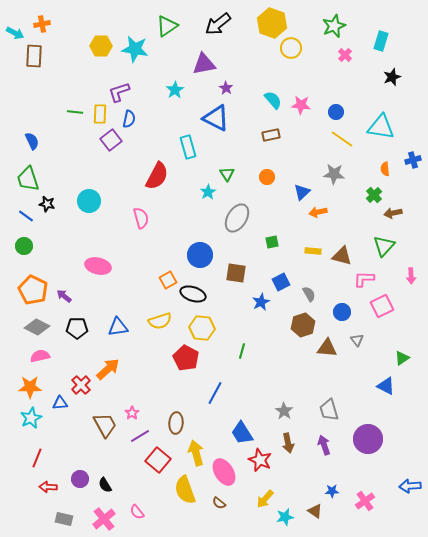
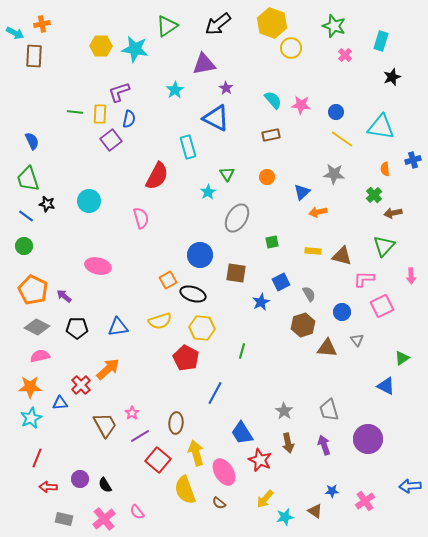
green star at (334, 26): rotated 30 degrees counterclockwise
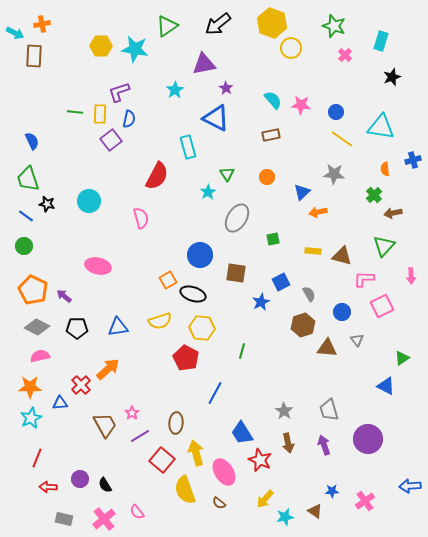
green square at (272, 242): moved 1 px right, 3 px up
red square at (158, 460): moved 4 px right
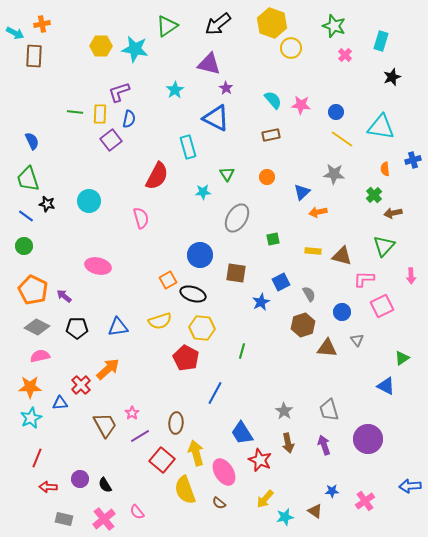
purple triangle at (204, 64): moved 5 px right; rotated 25 degrees clockwise
cyan star at (208, 192): moved 5 px left; rotated 28 degrees clockwise
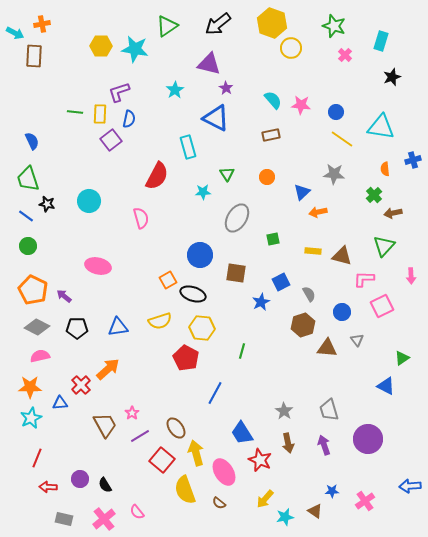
green circle at (24, 246): moved 4 px right
brown ellipse at (176, 423): moved 5 px down; rotated 40 degrees counterclockwise
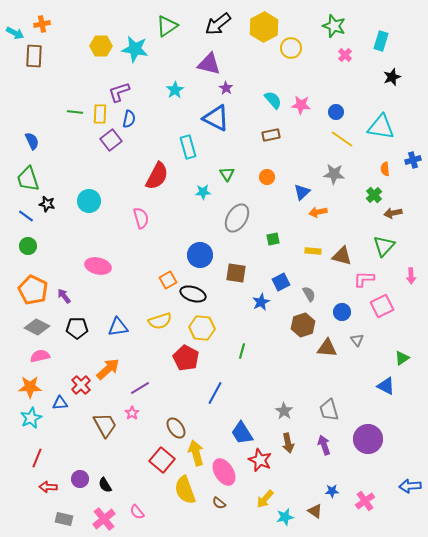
yellow hexagon at (272, 23): moved 8 px left, 4 px down; rotated 12 degrees clockwise
purple arrow at (64, 296): rotated 14 degrees clockwise
purple line at (140, 436): moved 48 px up
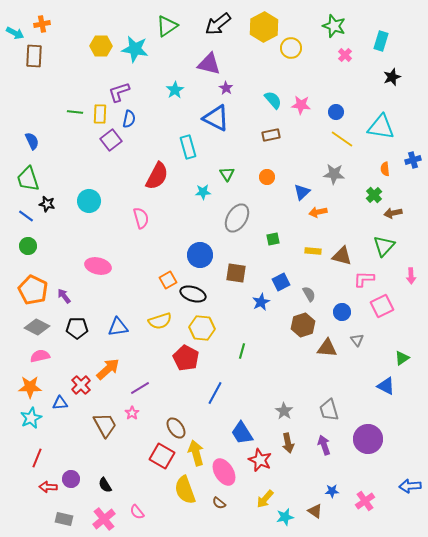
red square at (162, 460): moved 4 px up; rotated 10 degrees counterclockwise
purple circle at (80, 479): moved 9 px left
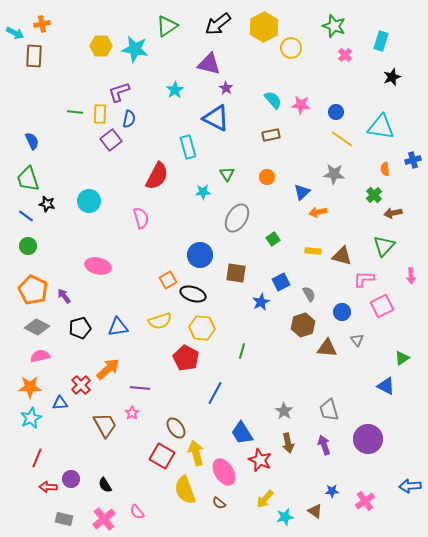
green square at (273, 239): rotated 24 degrees counterclockwise
black pentagon at (77, 328): moved 3 px right; rotated 15 degrees counterclockwise
purple line at (140, 388): rotated 36 degrees clockwise
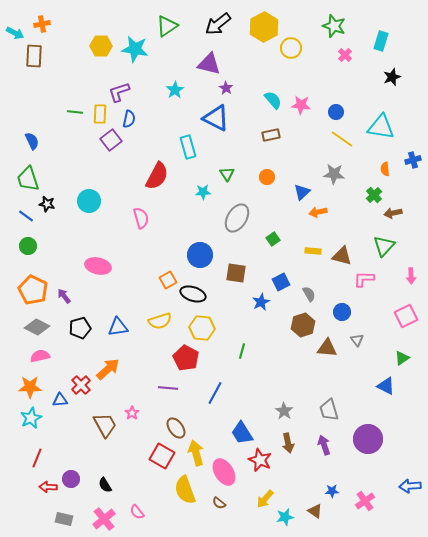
pink square at (382, 306): moved 24 px right, 10 px down
purple line at (140, 388): moved 28 px right
blue triangle at (60, 403): moved 3 px up
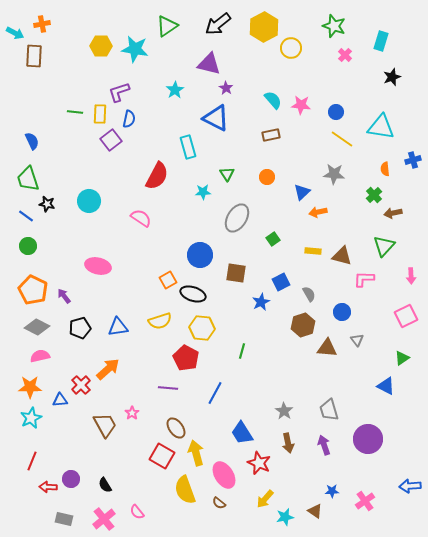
pink semicircle at (141, 218): rotated 40 degrees counterclockwise
red line at (37, 458): moved 5 px left, 3 px down
red star at (260, 460): moved 1 px left, 3 px down
pink ellipse at (224, 472): moved 3 px down
